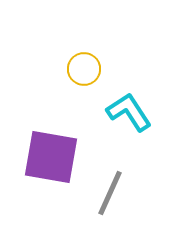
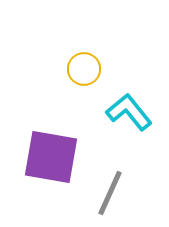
cyan L-shape: rotated 6 degrees counterclockwise
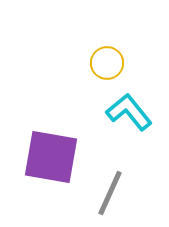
yellow circle: moved 23 px right, 6 px up
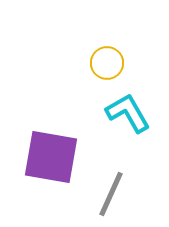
cyan L-shape: moved 1 px left, 1 px down; rotated 9 degrees clockwise
gray line: moved 1 px right, 1 px down
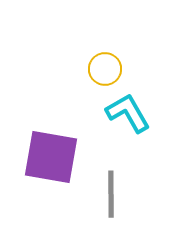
yellow circle: moved 2 px left, 6 px down
gray line: rotated 24 degrees counterclockwise
